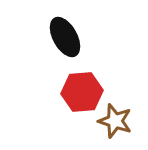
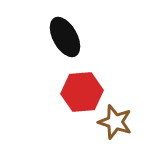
brown star: moved 1 px down
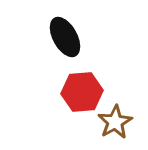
brown star: rotated 24 degrees clockwise
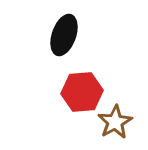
black ellipse: moved 1 px left, 2 px up; rotated 48 degrees clockwise
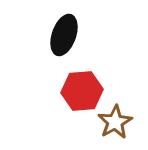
red hexagon: moved 1 px up
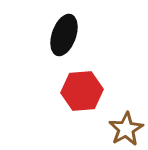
brown star: moved 11 px right, 7 px down
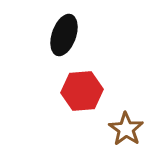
brown star: rotated 8 degrees counterclockwise
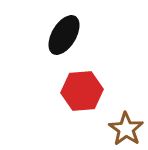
black ellipse: rotated 12 degrees clockwise
